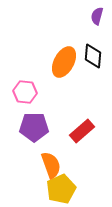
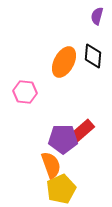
purple pentagon: moved 29 px right, 12 px down
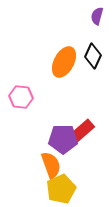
black diamond: rotated 20 degrees clockwise
pink hexagon: moved 4 px left, 5 px down
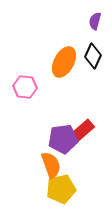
purple semicircle: moved 2 px left, 5 px down
pink hexagon: moved 4 px right, 10 px up
purple pentagon: rotated 8 degrees counterclockwise
yellow pentagon: rotated 12 degrees clockwise
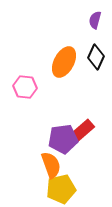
purple semicircle: moved 1 px up
black diamond: moved 3 px right, 1 px down
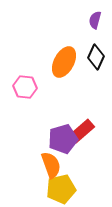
purple pentagon: rotated 8 degrees counterclockwise
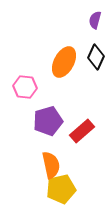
purple pentagon: moved 15 px left, 18 px up
orange semicircle: rotated 8 degrees clockwise
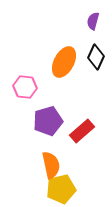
purple semicircle: moved 2 px left, 1 px down
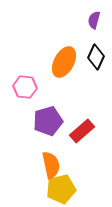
purple semicircle: moved 1 px right, 1 px up
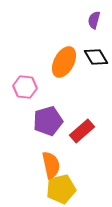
black diamond: rotated 55 degrees counterclockwise
